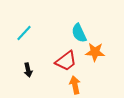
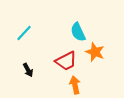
cyan semicircle: moved 1 px left, 1 px up
orange star: rotated 18 degrees clockwise
red trapezoid: rotated 10 degrees clockwise
black arrow: rotated 16 degrees counterclockwise
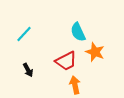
cyan line: moved 1 px down
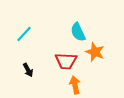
red trapezoid: rotated 30 degrees clockwise
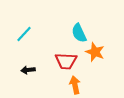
cyan semicircle: moved 1 px right, 1 px down
black arrow: rotated 112 degrees clockwise
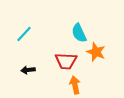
orange star: moved 1 px right
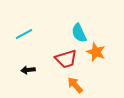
cyan line: rotated 18 degrees clockwise
red trapezoid: moved 2 px up; rotated 20 degrees counterclockwise
orange arrow: rotated 30 degrees counterclockwise
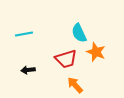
cyan line: rotated 18 degrees clockwise
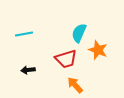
cyan semicircle: rotated 48 degrees clockwise
orange star: moved 2 px right, 2 px up
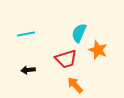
cyan line: moved 2 px right
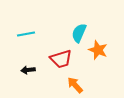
red trapezoid: moved 5 px left
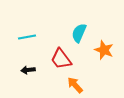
cyan line: moved 1 px right, 3 px down
orange star: moved 6 px right
red trapezoid: rotated 70 degrees clockwise
